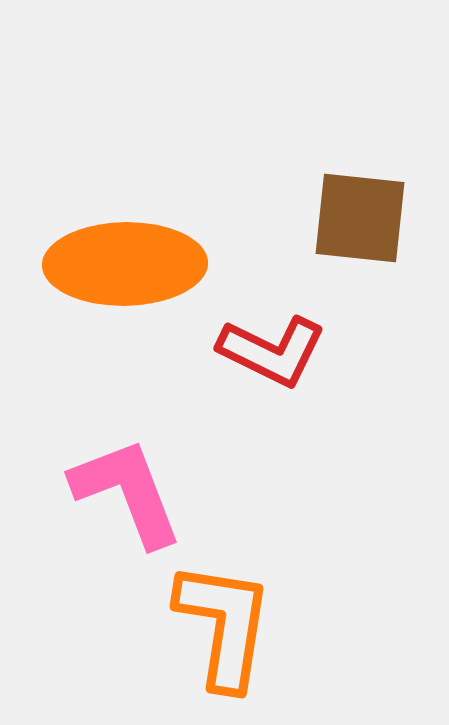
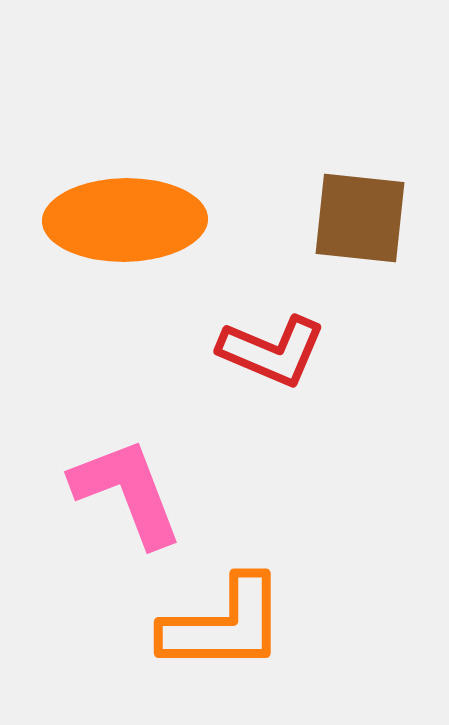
orange ellipse: moved 44 px up
red L-shape: rotated 3 degrees counterclockwise
orange L-shape: rotated 81 degrees clockwise
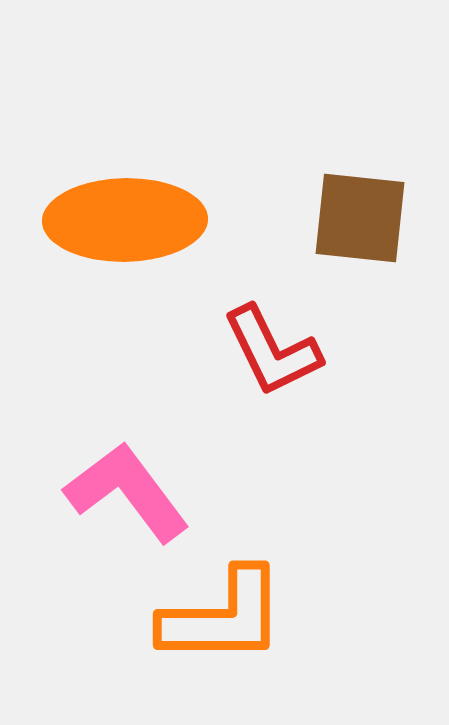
red L-shape: rotated 41 degrees clockwise
pink L-shape: rotated 16 degrees counterclockwise
orange L-shape: moved 1 px left, 8 px up
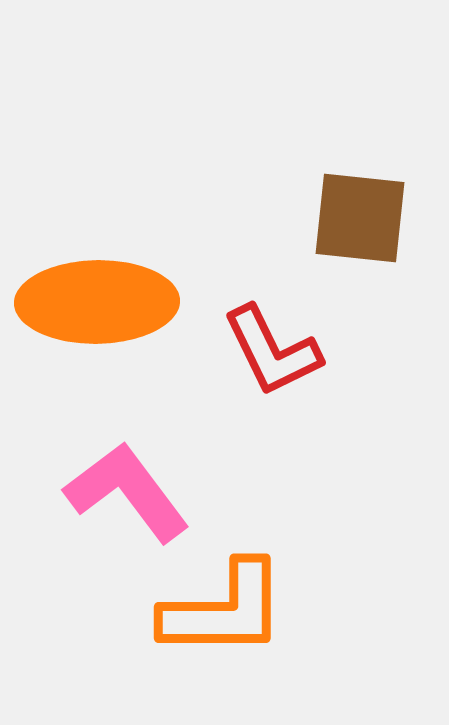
orange ellipse: moved 28 px left, 82 px down
orange L-shape: moved 1 px right, 7 px up
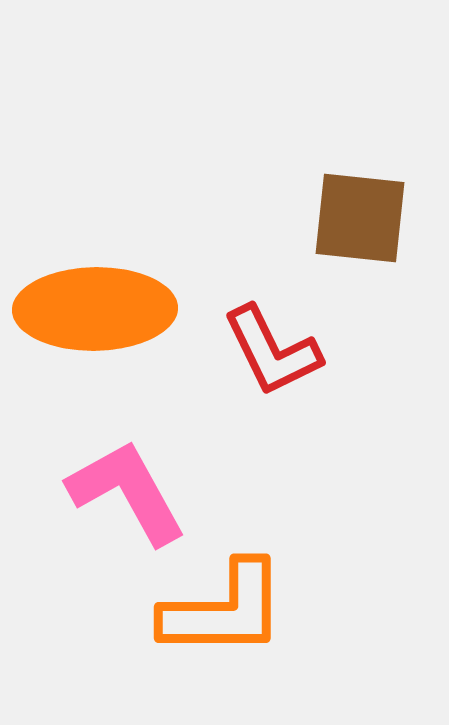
orange ellipse: moved 2 px left, 7 px down
pink L-shape: rotated 8 degrees clockwise
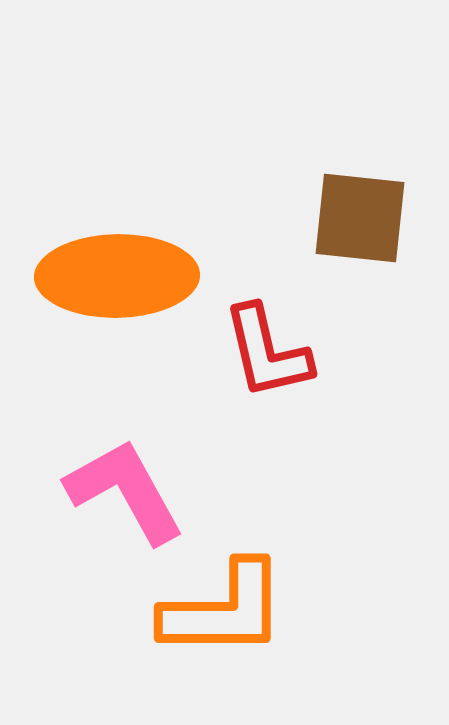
orange ellipse: moved 22 px right, 33 px up
red L-shape: moved 5 px left, 1 px down; rotated 13 degrees clockwise
pink L-shape: moved 2 px left, 1 px up
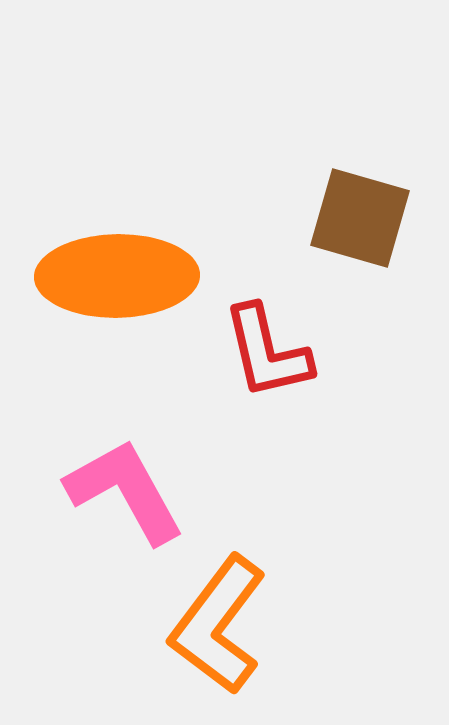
brown square: rotated 10 degrees clockwise
orange L-shape: moved 6 px left, 15 px down; rotated 127 degrees clockwise
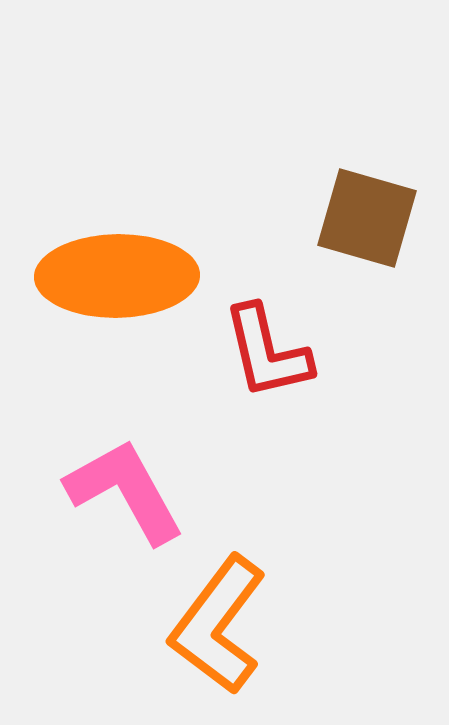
brown square: moved 7 px right
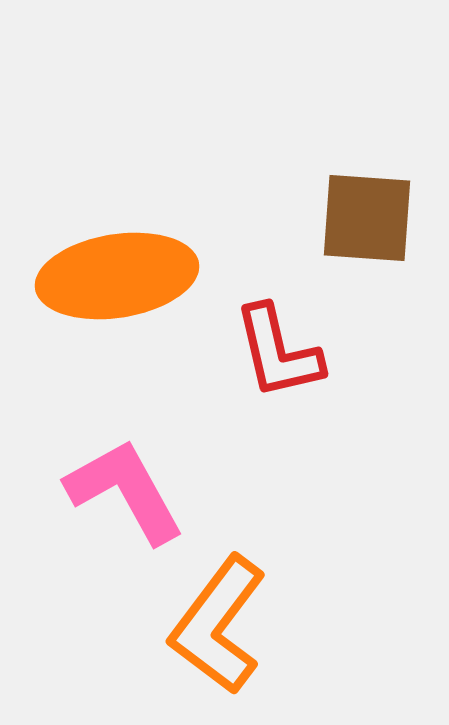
brown square: rotated 12 degrees counterclockwise
orange ellipse: rotated 8 degrees counterclockwise
red L-shape: moved 11 px right
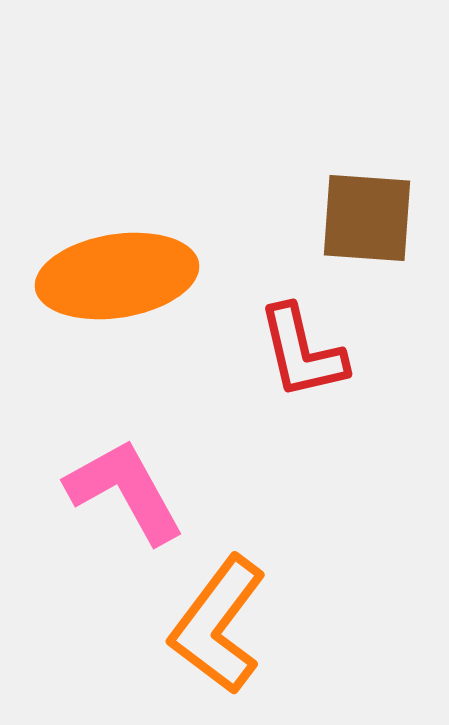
red L-shape: moved 24 px right
